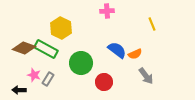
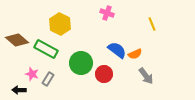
pink cross: moved 2 px down; rotated 24 degrees clockwise
yellow hexagon: moved 1 px left, 4 px up
brown diamond: moved 7 px left, 8 px up; rotated 20 degrees clockwise
pink star: moved 2 px left, 1 px up
red circle: moved 8 px up
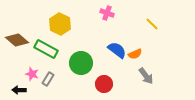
yellow line: rotated 24 degrees counterclockwise
red circle: moved 10 px down
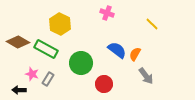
brown diamond: moved 1 px right, 2 px down; rotated 10 degrees counterclockwise
orange semicircle: rotated 144 degrees clockwise
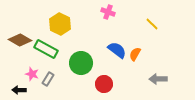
pink cross: moved 1 px right, 1 px up
brown diamond: moved 2 px right, 2 px up
gray arrow: moved 12 px right, 3 px down; rotated 126 degrees clockwise
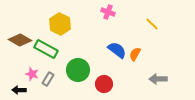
green circle: moved 3 px left, 7 px down
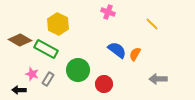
yellow hexagon: moved 2 px left
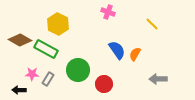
blue semicircle: rotated 18 degrees clockwise
pink star: rotated 16 degrees counterclockwise
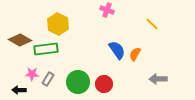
pink cross: moved 1 px left, 2 px up
green rectangle: rotated 35 degrees counterclockwise
green circle: moved 12 px down
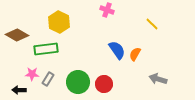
yellow hexagon: moved 1 px right, 2 px up
brown diamond: moved 3 px left, 5 px up
gray arrow: rotated 18 degrees clockwise
